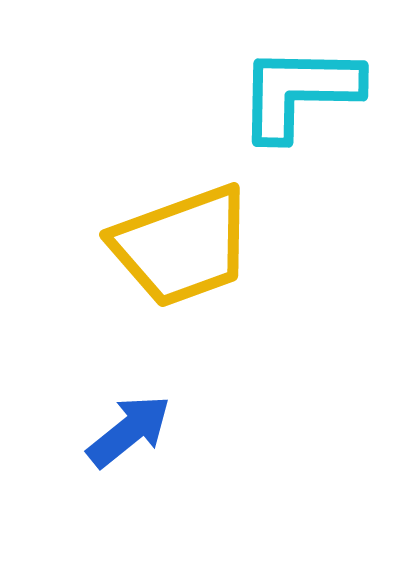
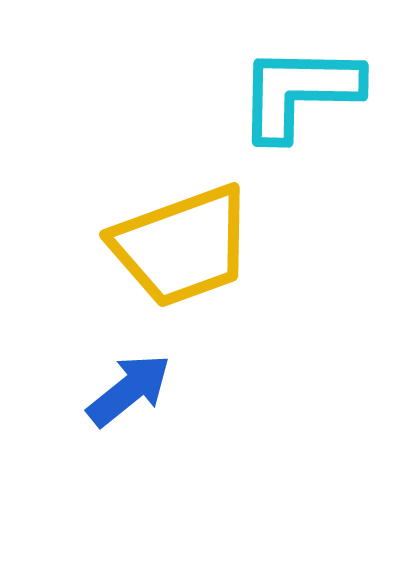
blue arrow: moved 41 px up
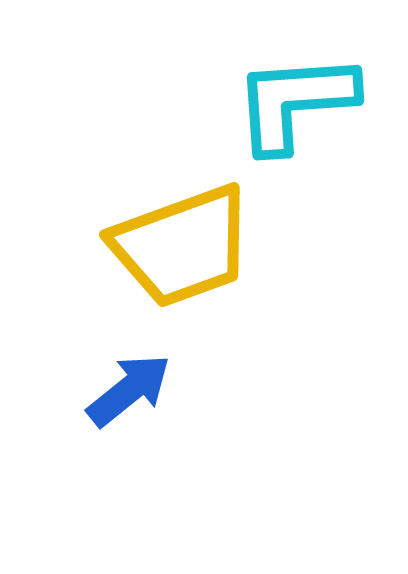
cyan L-shape: moved 4 px left, 10 px down; rotated 5 degrees counterclockwise
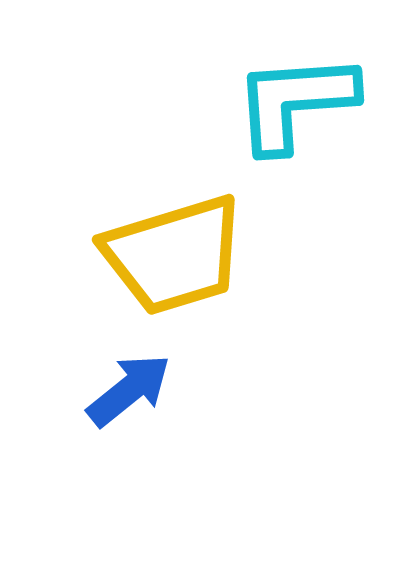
yellow trapezoid: moved 8 px left, 9 px down; rotated 3 degrees clockwise
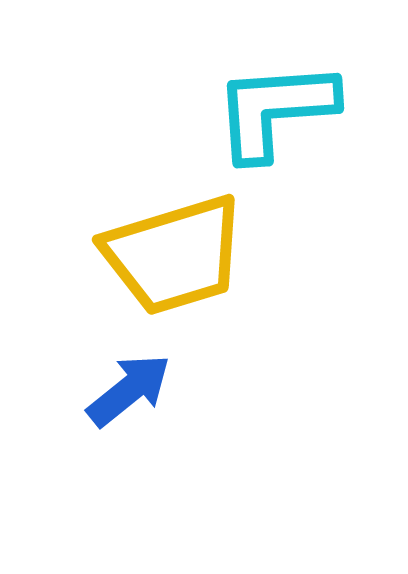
cyan L-shape: moved 20 px left, 8 px down
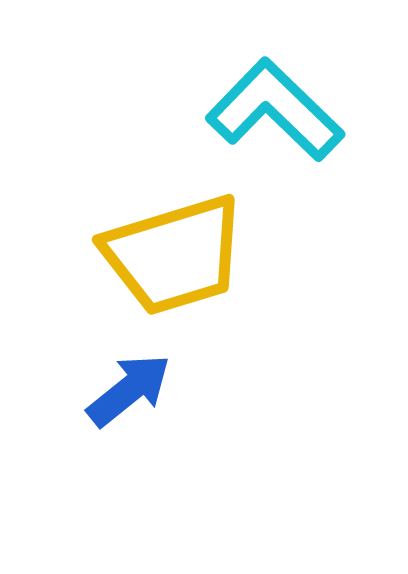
cyan L-shape: rotated 48 degrees clockwise
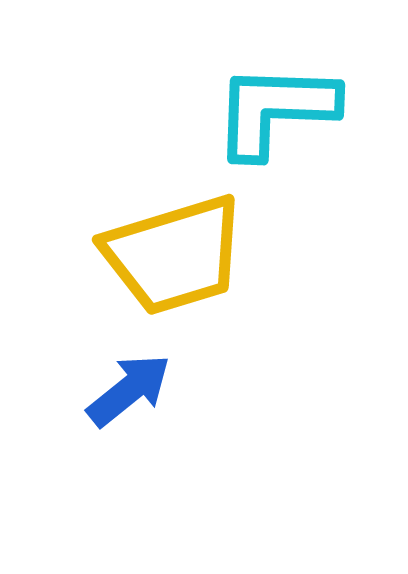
cyan L-shape: rotated 42 degrees counterclockwise
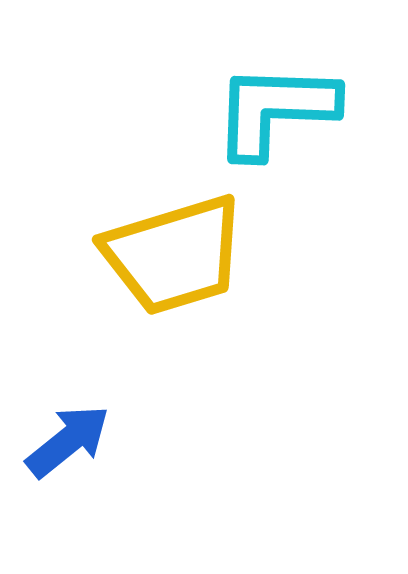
blue arrow: moved 61 px left, 51 px down
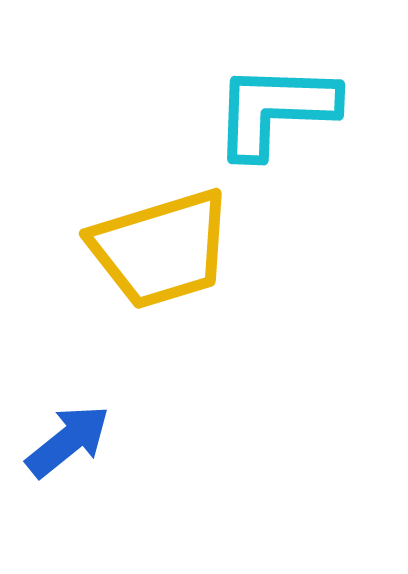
yellow trapezoid: moved 13 px left, 6 px up
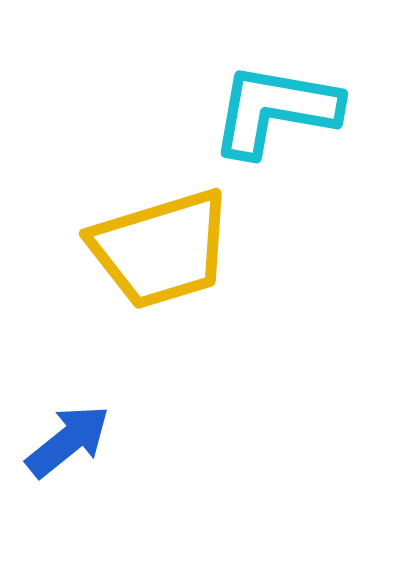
cyan L-shape: rotated 8 degrees clockwise
